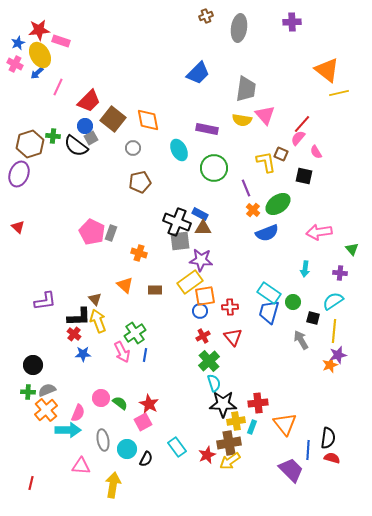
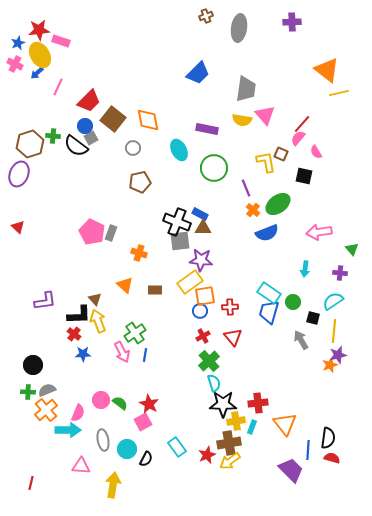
black L-shape at (79, 317): moved 2 px up
pink circle at (101, 398): moved 2 px down
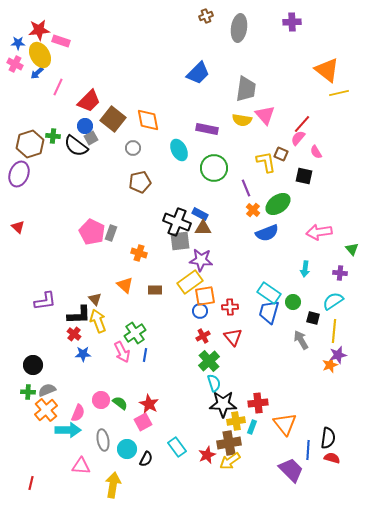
blue star at (18, 43): rotated 24 degrees clockwise
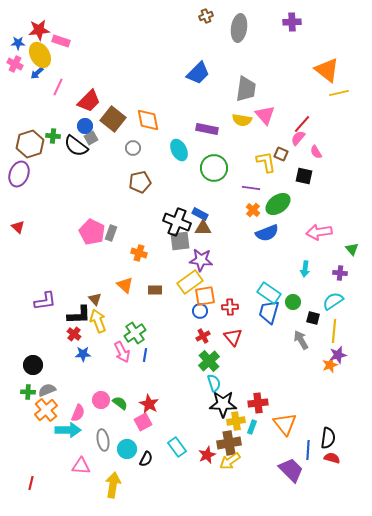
purple line at (246, 188): moved 5 px right; rotated 60 degrees counterclockwise
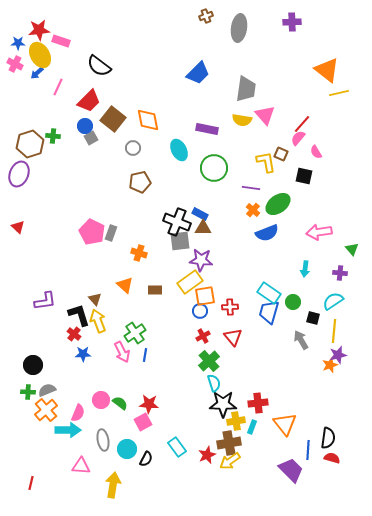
black semicircle at (76, 146): moved 23 px right, 80 px up
black L-shape at (79, 315): rotated 105 degrees counterclockwise
red star at (149, 404): rotated 24 degrees counterclockwise
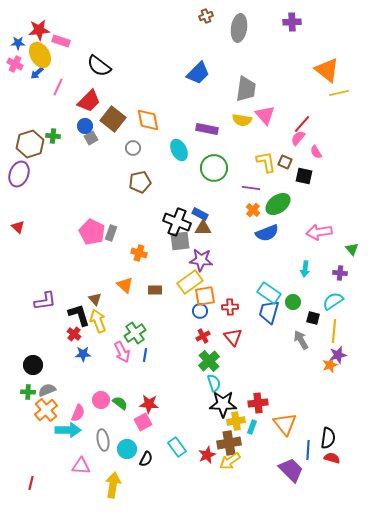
brown square at (281, 154): moved 4 px right, 8 px down
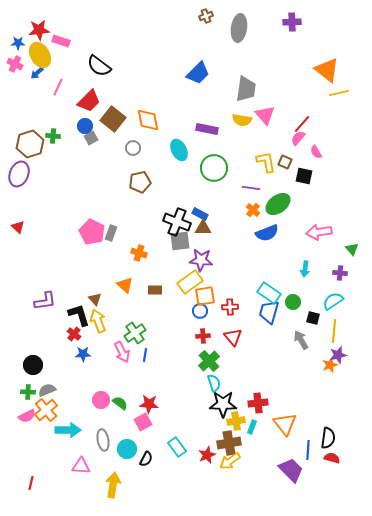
red cross at (203, 336): rotated 24 degrees clockwise
pink semicircle at (78, 413): moved 51 px left, 3 px down; rotated 42 degrees clockwise
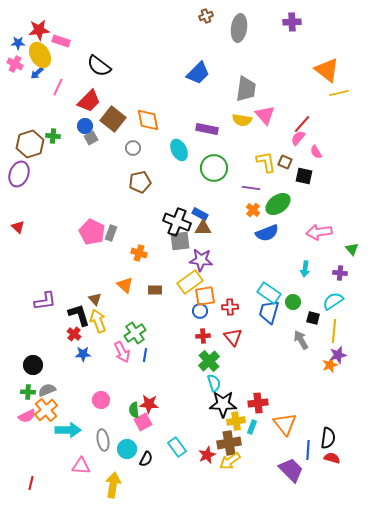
green semicircle at (120, 403): moved 14 px right, 7 px down; rotated 133 degrees counterclockwise
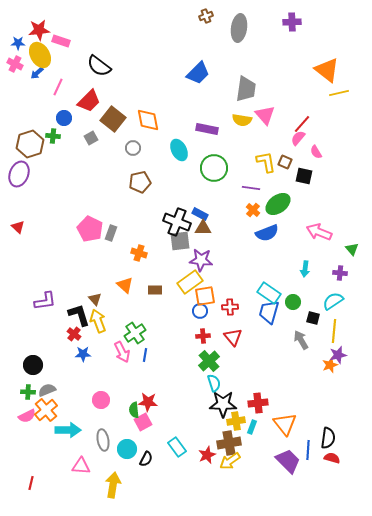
blue circle at (85, 126): moved 21 px left, 8 px up
pink pentagon at (92, 232): moved 2 px left, 3 px up
pink arrow at (319, 232): rotated 30 degrees clockwise
red star at (149, 404): moved 1 px left, 2 px up
purple trapezoid at (291, 470): moved 3 px left, 9 px up
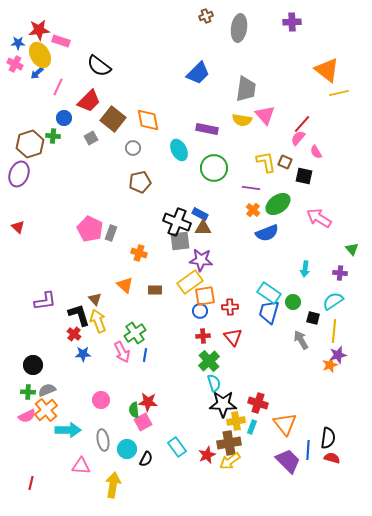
pink arrow at (319, 232): moved 14 px up; rotated 10 degrees clockwise
red cross at (258, 403): rotated 24 degrees clockwise
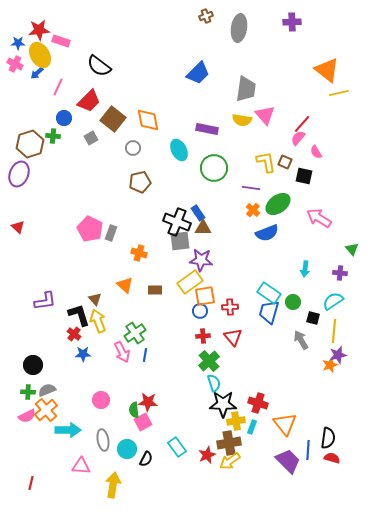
blue rectangle at (200, 214): moved 2 px left, 1 px up; rotated 28 degrees clockwise
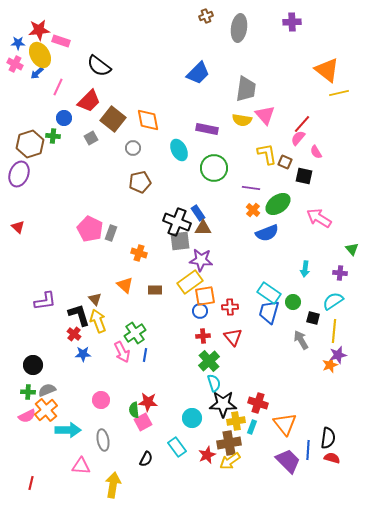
yellow L-shape at (266, 162): moved 1 px right, 8 px up
cyan circle at (127, 449): moved 65 px right, 31 px up
